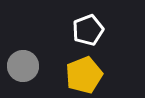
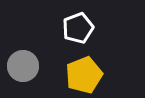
white pentagon: moved 10 px left, 2 px up
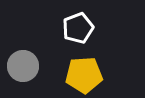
yellow pentagon: rotated 18 degrees clockwise
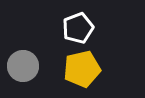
yellow pentagon: moved 2 px left, 6 px up; rotated 9 degrees counterclockwise
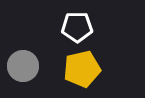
white pentagon: moved 1 px left, 1 px up; rotated 20 degrees clockwise
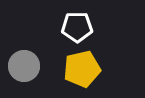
gray circle: moved 1 px right
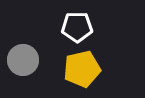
gray circle: moved 1 px left, 6 px up
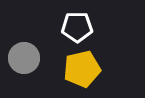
gray circle: moved 1 px right, 2 px up
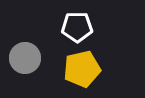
gray circle: moved 1 px right
